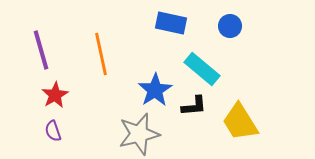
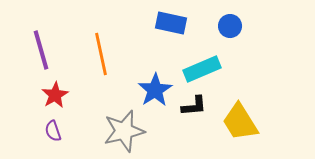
cyan rectangle: rotated 63 degrees counterclockwise
gray star: moved 15 px left, 3 px up
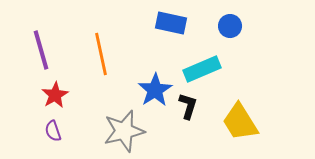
black L-shape: moved 6 px left; rotated 68 degrees counterclockwise
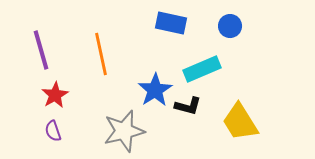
black L-shape: rotated 88 degrees clockwise
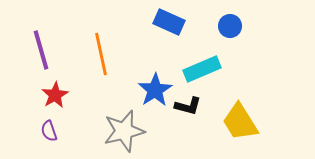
blue rectangle: moved 2 px left, 1 px up; rotated 12 degrees clockwise
purple semicircle: moved 4 px left
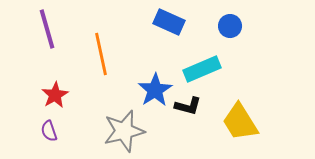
purple line: moved 6 px right, 21 px up
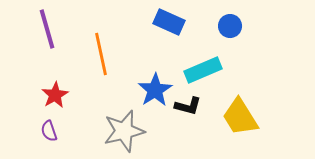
cyan rectangle: moved 1 px right, 1 px down
yellow trapezoid: moved 5 px up
